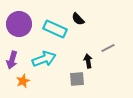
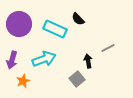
gray square: rotated 35 degrees counterclockwise
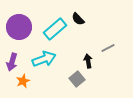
purple circle: moved 3 px down
cyan rectangle: rotated 65 degrees counterclockwise
purple arrow: moved 2 px down
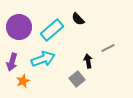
cyan rectangle: moved 3 px left, 1 px down
cyan arrow: moved 1 px left
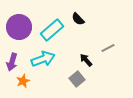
black arrow: moved 2 px left, 1 px up; rotated 32 degrees counterclockwise
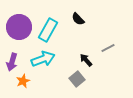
cyan rectangle: moved 4 px left; rotated 20 degrees counterclockwise
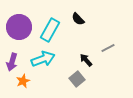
cyan rectangle: moved 2 px right
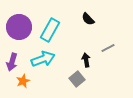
black semicircle: moved 10 px right
black arrow: rotated 32 degrees clockwise
